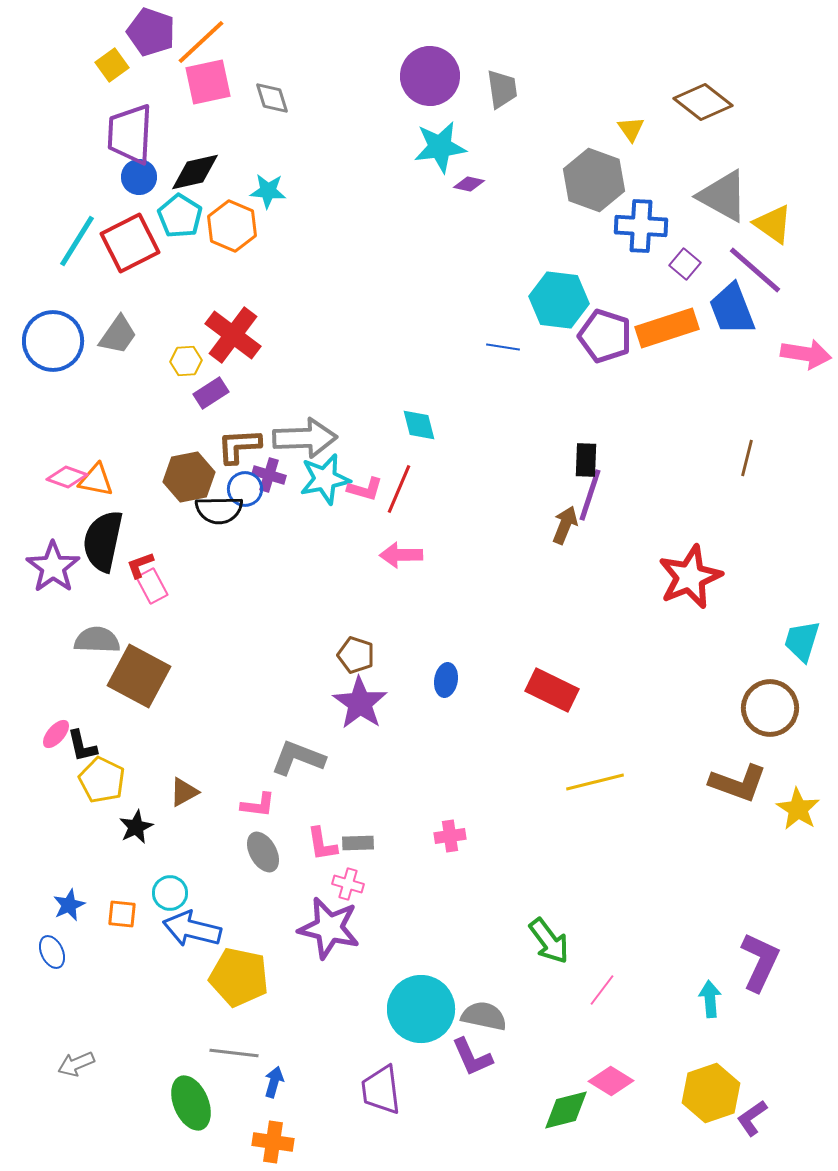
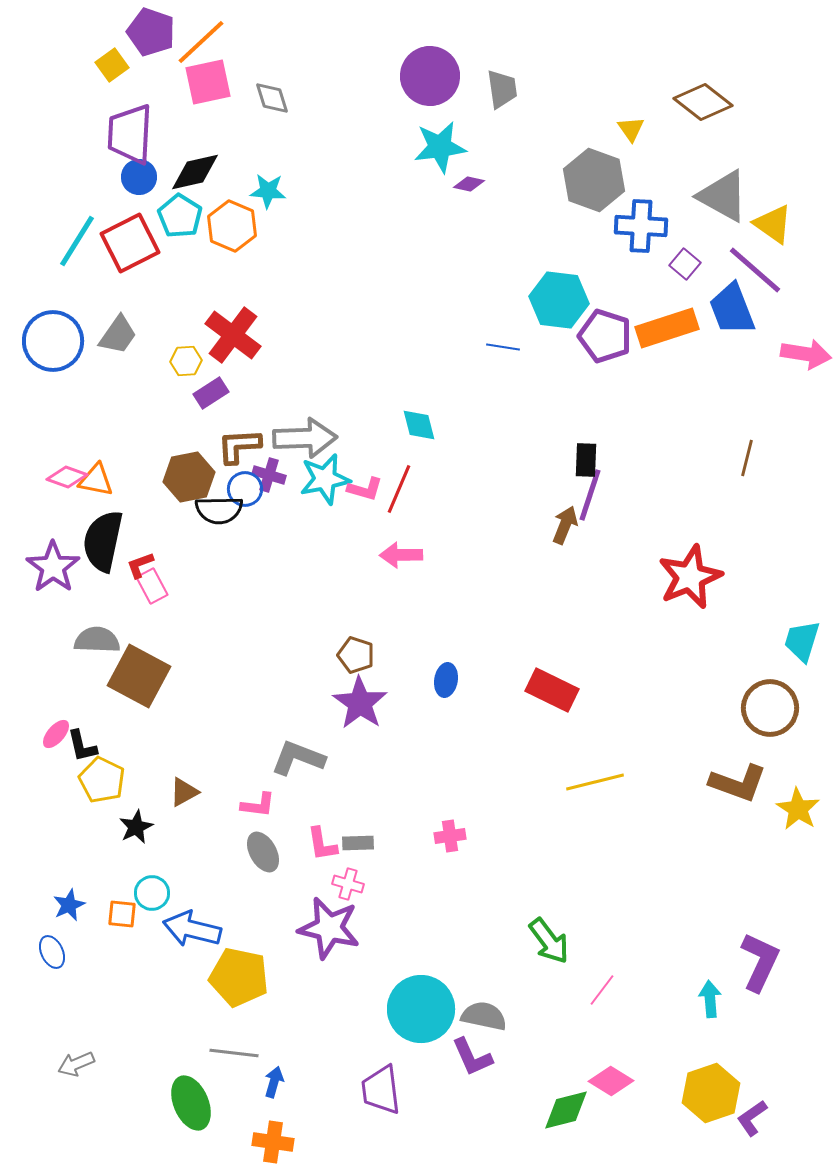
cyan circle at (170, 893): moved 18 px left
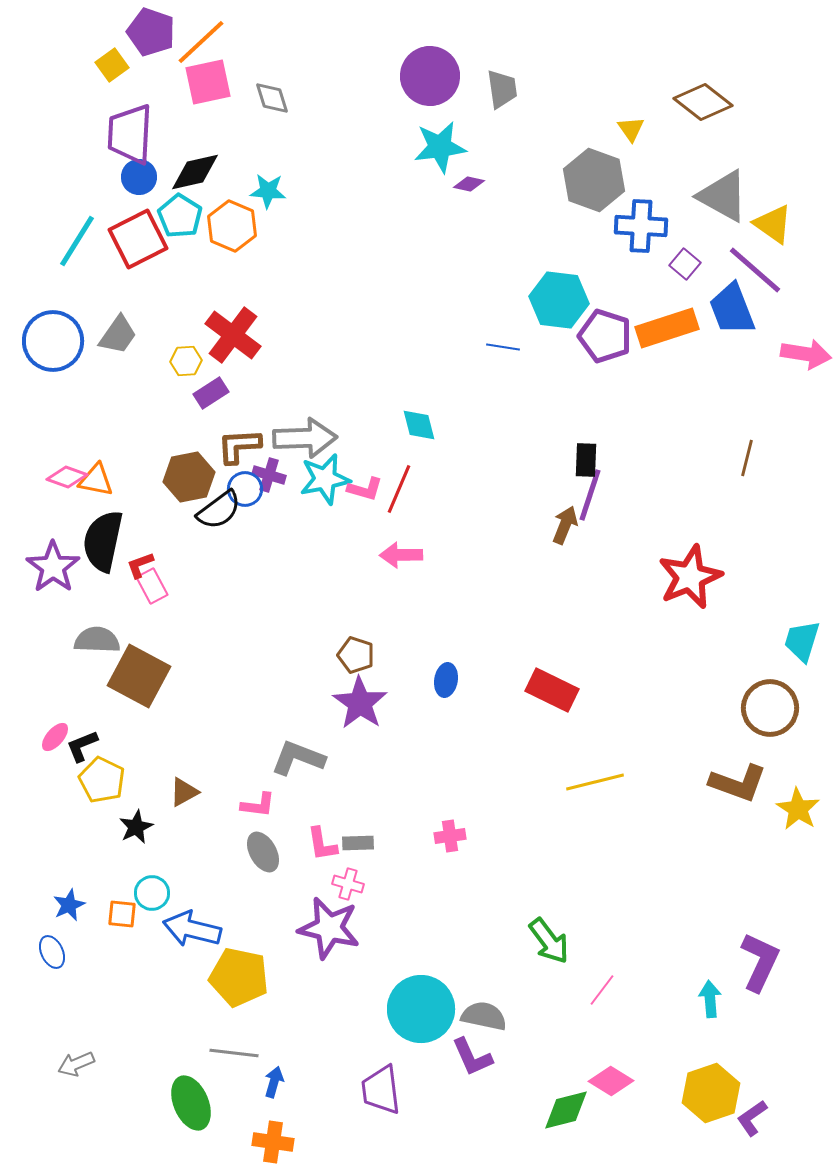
red square at (130, 243): moved 8 px right, 4 px up
black semicircle at (219, 510): rotated 36 degrees counterclockwise
pink ellipse at (56, 734): moved 1 px left, 3 px down
black L-shape at (82, 746): rotated 81 degrees clockwise
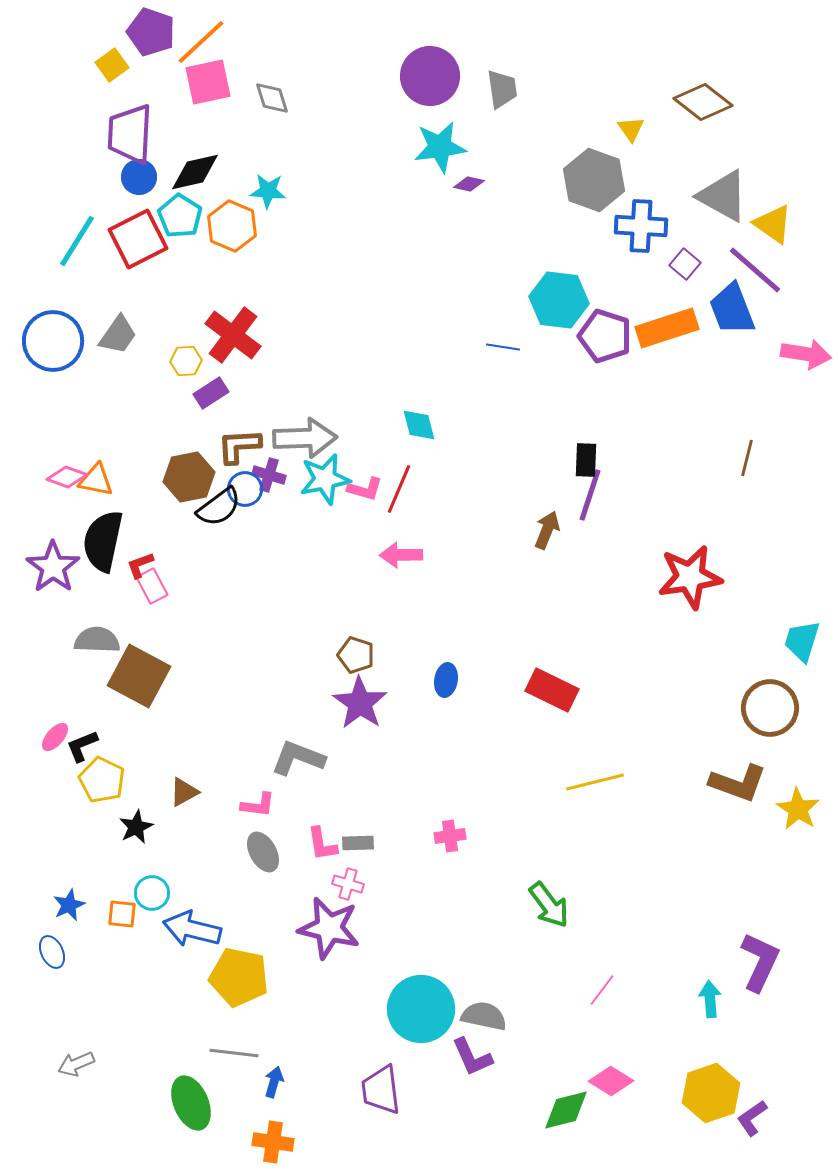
black semicircle at (219, 510): moved 3 px up
brown arrow at (565, 525): moved 18 px left, 5 px down
red star at (690, 577): rotated 14 degrees clockwise
green arrow at (549, 941): moved 36 px up
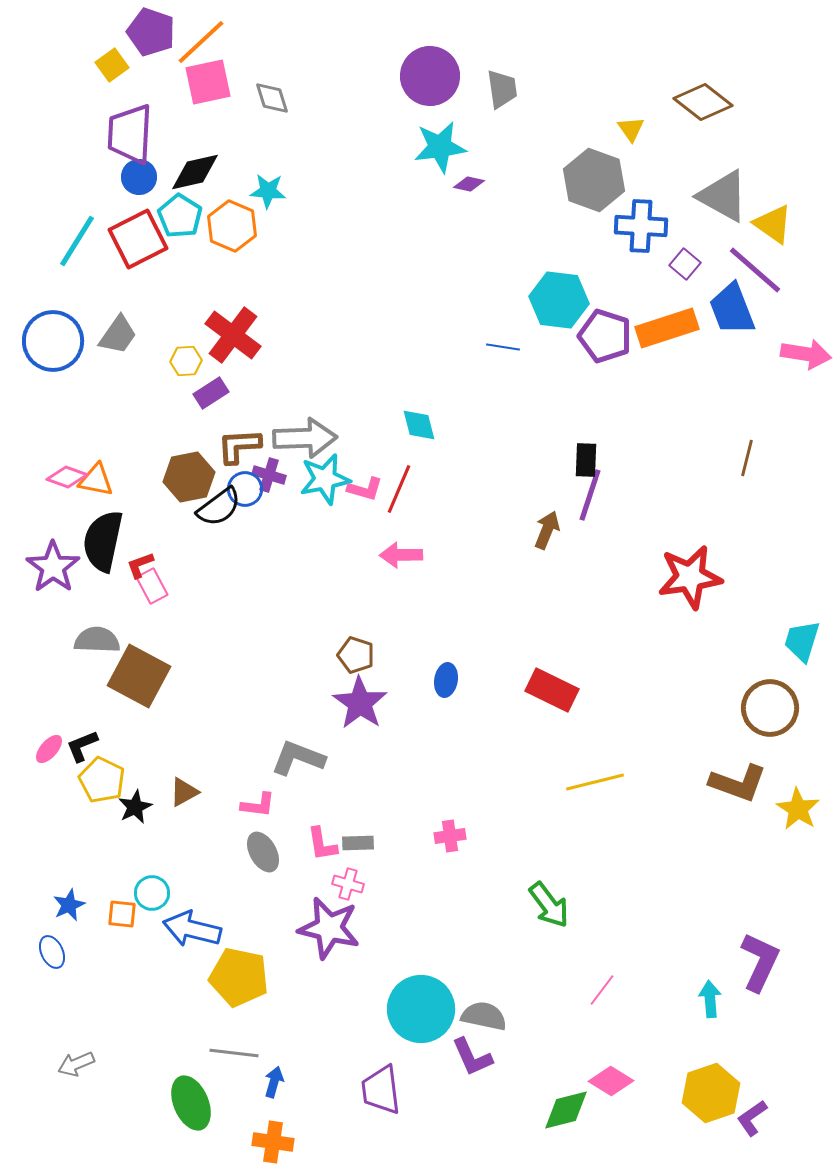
pink ellipse at (55, 737): moved 6 px left, 12 px down
black star at (136, 827): moved 1 px left, 20 px up
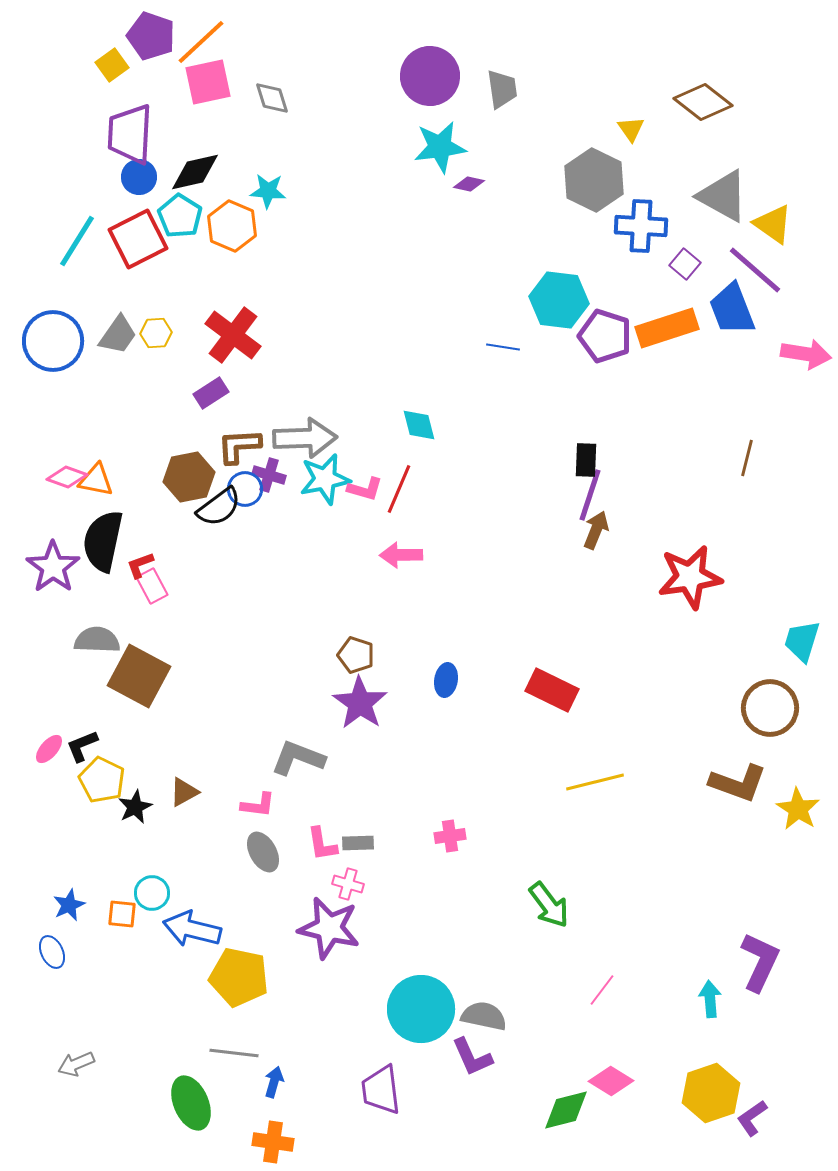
purple pentagon at (151, 32): moved 4 px down
gray hexagon at (594, 180): rotated 6 degrees clockwise
yellow hexagon at (186, 361): moved 30 px left, 28 px up
brown arrow at (547, 530): moved 49 px right
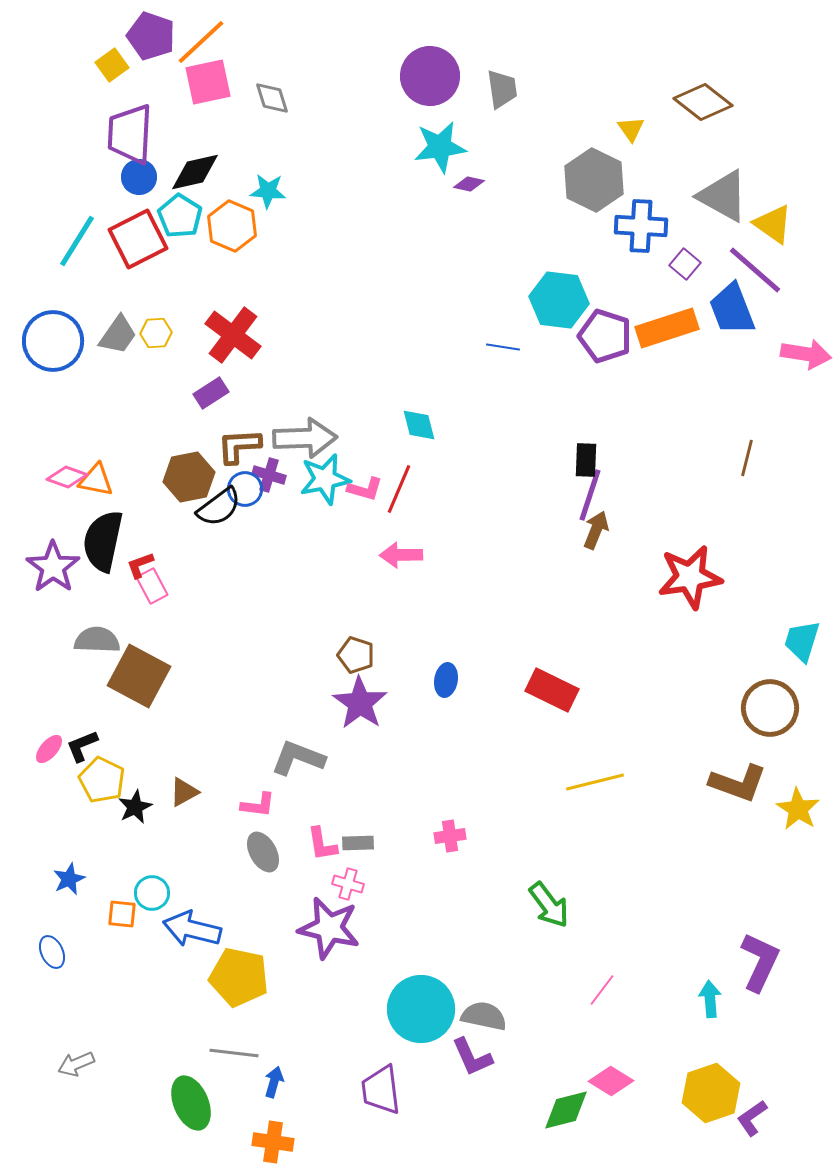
blue star at (69, 905): moved 26 px up
